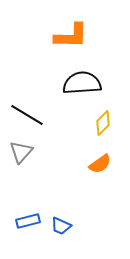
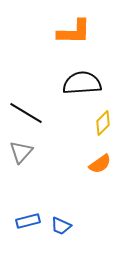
orange L-shape: moved 3 px right, 4 px up
black line: moved 1 px left, 2 px up
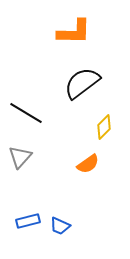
black semicircle: rotated 33 degrees counterclockwise
yellow diamond: moved 1 px right, 4 px down
gray triangle: moved 1 px left, 5 px down
orange semicircle: moved 12 px left
blue trapezoid: moved 1 px left
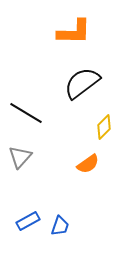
blue rectangle: rotated 15 degrees counterclockwise
blue trapezoid: rotated 95 degrees counterclockwise
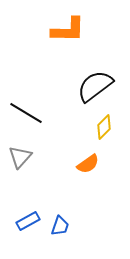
orange L-shape: moved 6 px left, 2 px up
black semicircle: moved 13 px right, 3 px down
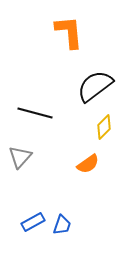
orange L-shape: moved 1 px right, 2 px down; rotated 96 degrees counterclockwise
black line: moved 9 px right; rotated 16 degrees counterclockwise
blue rectangle: moved 5 px right, 1 px down
blue trapezoid: moved 2 px right, 1 px up
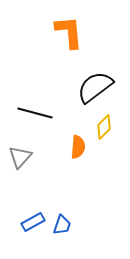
black semicircle: moved 1 px down
orange semicircle: moved 10 px left, 17 px up; rotated 50 degrees counterclockwise
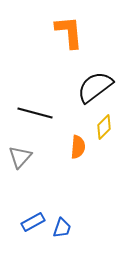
blue trapezoid: moved 3 px down
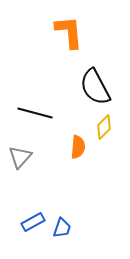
black semicircle: rotated 81 degrees counterclockwise
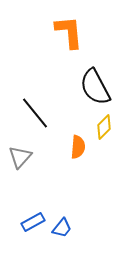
black line: rotated 36 degrees clockwise
blue trapezoid: rotated 20 degrees clockwise
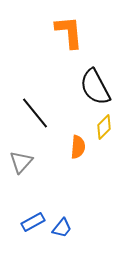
gray triangle: moved 1 px right, 5 px down
